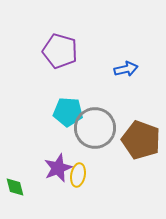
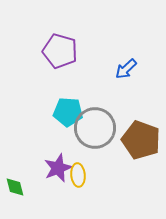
blue arrow: rotated 150 degrees clockwise
yellow ellipse: rotated 15 degrees counterclockwise
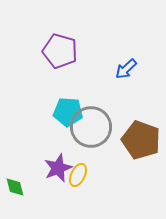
gray circle: moved 4 px left, 1 px up
yellow ellipse: rotated 30 degrees clockwise
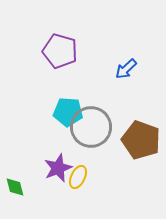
yellow ellipse: moved 2 px down
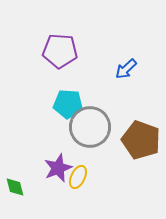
purple pentagon: rotated 12 degrees counterclockwise
cyan pentagon: moved 8 px up
gray circle: moved 1 px left
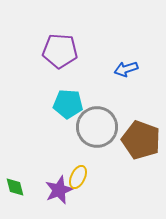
blue arrow: rotated 25 degrees clockwise
gray circle: moved 7 px right
purple star: moved 1 px right, 22 px down
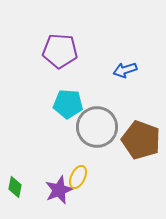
blue arrow: moved 1 px left, 1 px down
green diamond: rotated 25 degrees clockwise
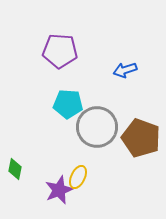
brown pentagon: moved 2 px up
green diamond: moved 18 px up
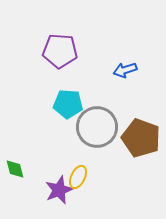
green diamond: rotated 25 degrees counterclockwise
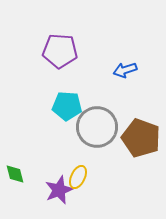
cyan pentagon: moved 1 px left, 2 px down
green diamond: moved 5 px down
